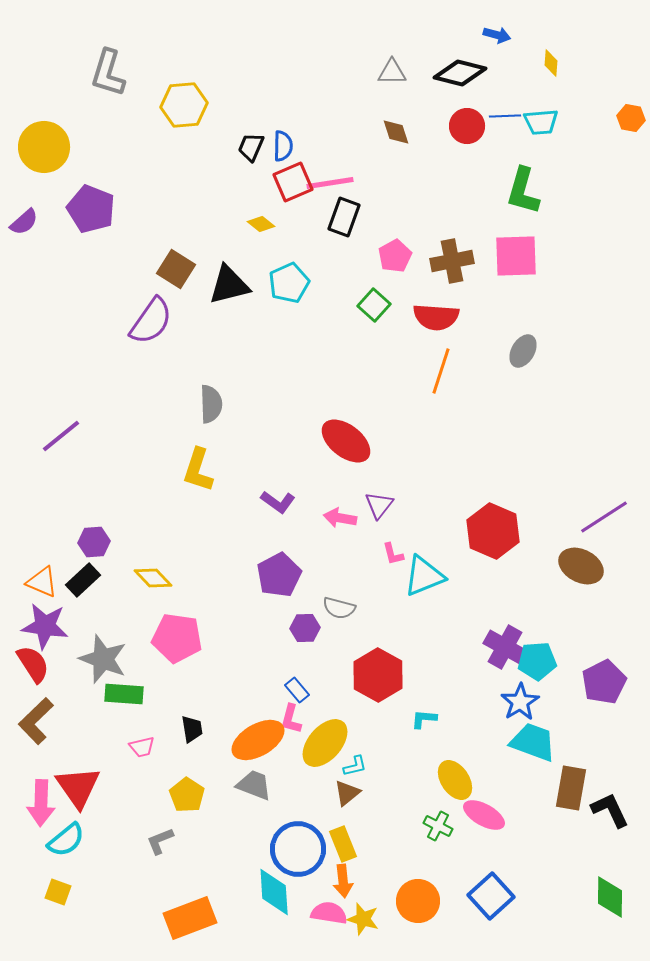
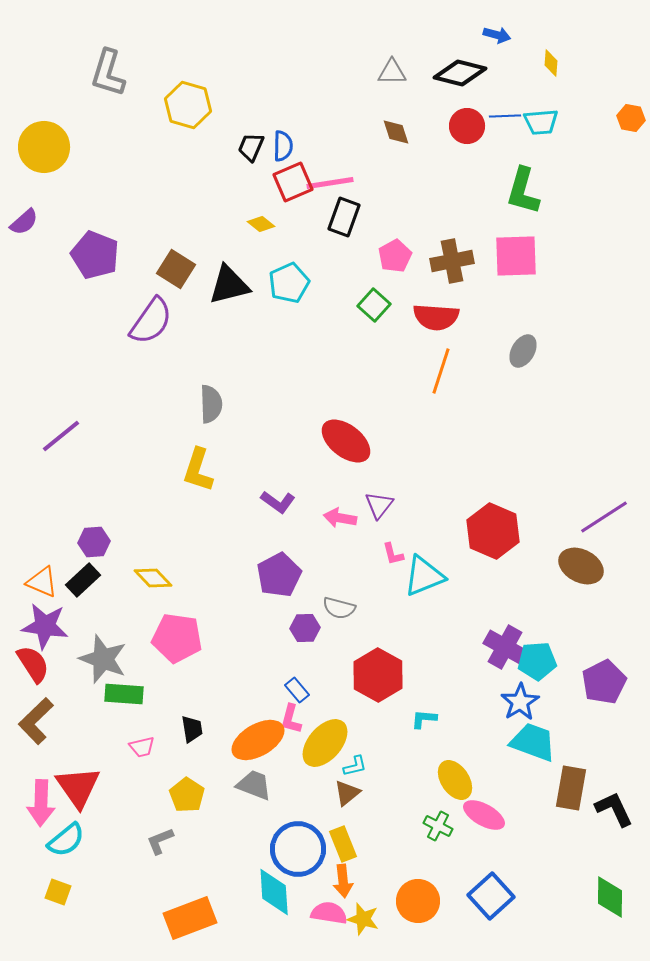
yellow hexagon at (184, 105): moved 4 px right; rotated 21 degrees clockwise
purple pentagon at (91, 209): moved 4 px right, 46 px down
black L-shape at (610, 810): moved 4 px right, 1 px up
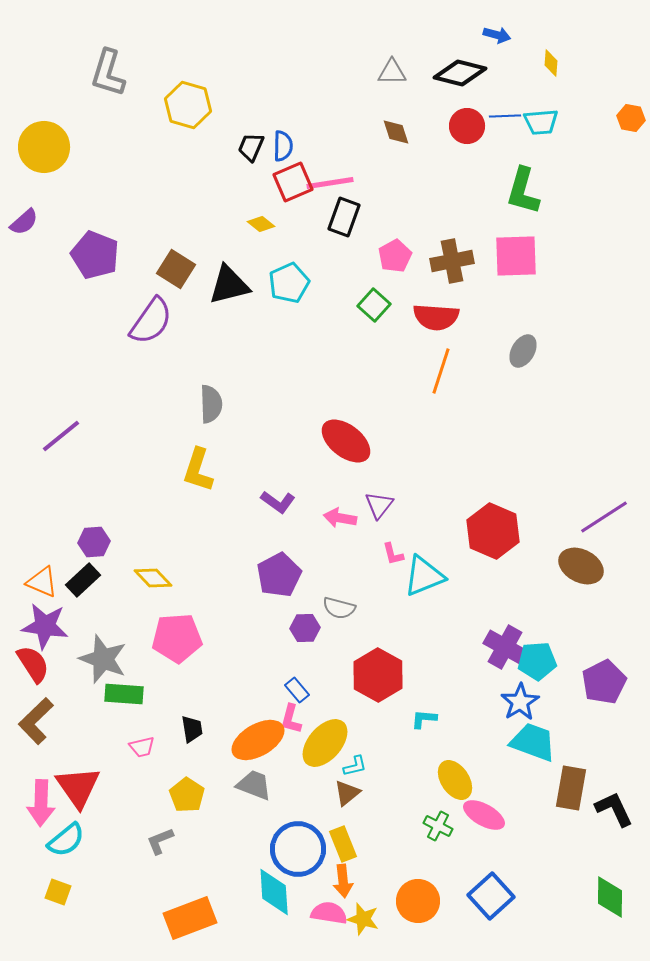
pink pentagon at (177, 638): rotated 12 degrees counterclockwise
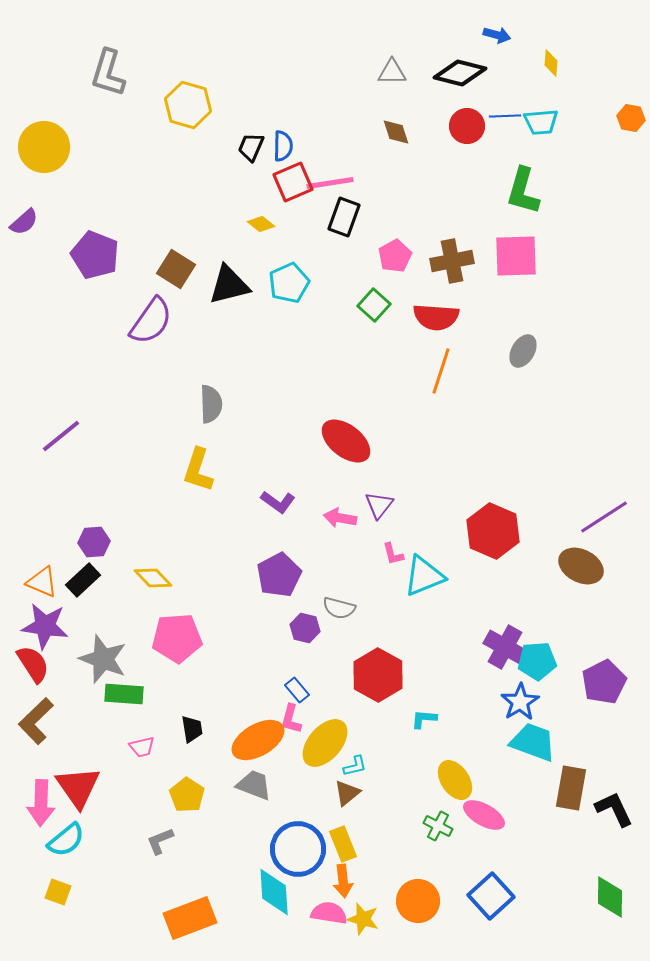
purple hexagon at (305, 628): rotated 16 degrees clockwise
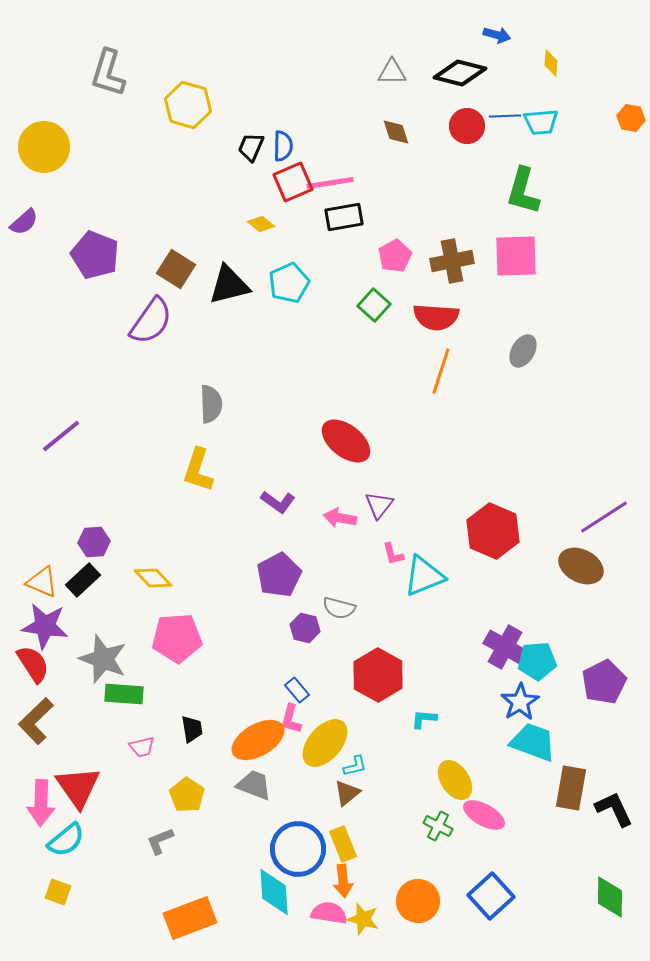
black rectangle at (344, 217): rotated 60 degrees clockwise
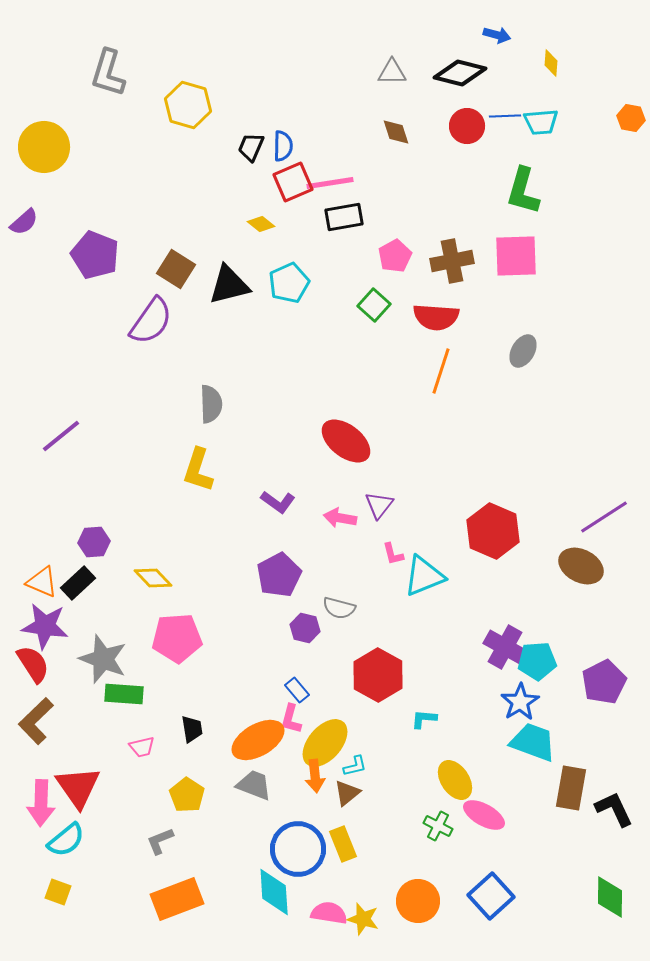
black rectangle at (83, 580): moved 5 px left, 3 px down
orange arrow at (343, 881): moved 28 px left, 105 px up
orange rectangle at (190, 918): moved 13 px left, 19 px up
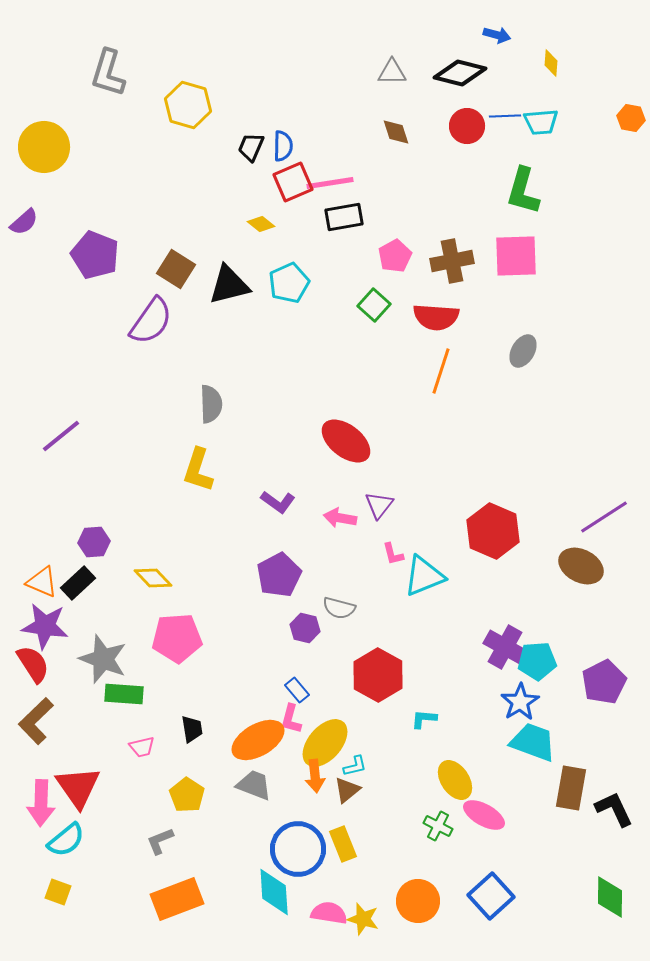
brown triangle at (347, 793): moved 3 px up
